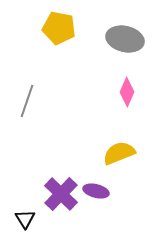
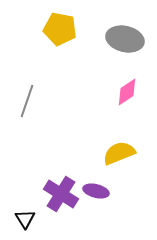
yellow pentagon: moved 1 px right, 1 px down
pink diamond: rotated 32 degrees clockwise
purple cross: rotated 12 degrees counterclockwise
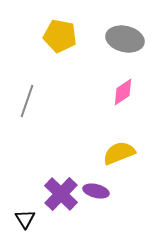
yellow pentagon: moved 7 px down
pink diamond: moved 4 px left
purple cross: rotated 12 degrees clockwise
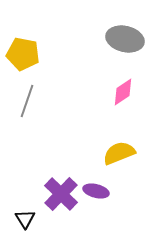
yellow pentagon: moved 37 px left, 18 px down
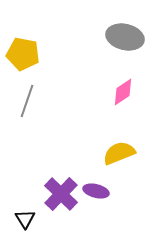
gray ellipse: moved 2 px up
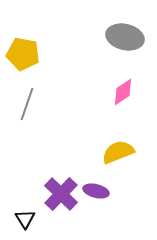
gray line: moved 3 px down
yellow semicircle: moved 1 px left, 1 px up
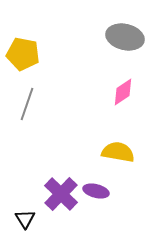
yellow semicircle: rotated 32 degrees clockwise
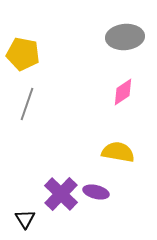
gray ellipse: rotated 18 degrees counterclockwise
purple ellipse: moved 1 px down
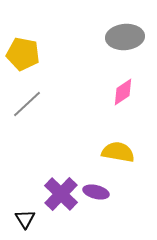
gray line: rotated 28 degrees clockwise
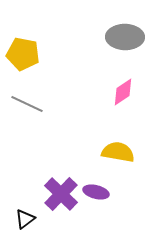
gray ellipse: rotated 6 degrees clockwise
gray line: rotated 68 degrees clockwise
black triangle: rotated 25 degrees clockwise
